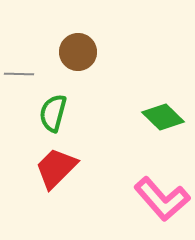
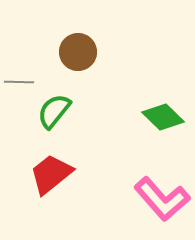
gray line: moved 8 px down
green semicircle: moved 1 px right, 2 px up; rotated 24 degrees clockwise
red trapezoid: moved 5 px left, 6 px down; rotated 6 degrees clockwise
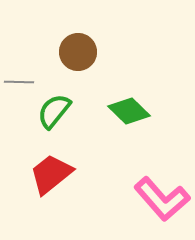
green diamond: moved 34 px left, 6 px up
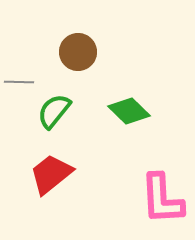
pink L-shape: rotated 38 degrees clockwise
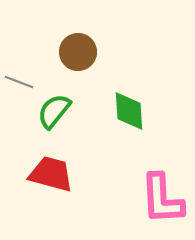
gray line: rotated 20 degrees clockwise
green diamond: rotated 42 degrees clockwise
red trapezoid: rotated 54 degrees clockwise
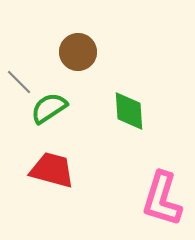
gray line: rotated 24 degrees clockwise
green semicircle: moved 5 px left, 3 px up; rotated 18 degrees clockwise
red trapezoid: moved 1 px right, 4 px up
pink L-shape: rotated 20 degrees clockwise
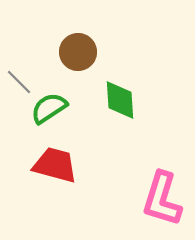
green diamond: moved 9 px left, 11 px up
red trapezoid: moved 3 px right, 5 px up
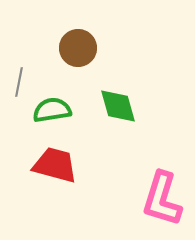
brown circle: moved 4 px up
gray line: rotated 56 degrees clockwise
green diamond: moved 2 px left, 6 px down; rotated 12 degrees counterclockwise
green semicircle: moved 3 px right, 2 px down; rotated 24 degrees clockwise
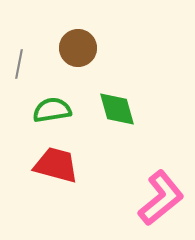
gray line: moved 18 px up
green diamond: moved 1 px left, 3 px down
red trapezoid: moved 1 px right
pink L-shape: moved 1 px left, 1 px up; rotated 146 degrees counterclockwise
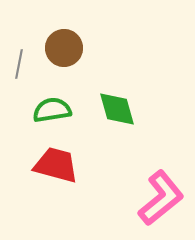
brown circle: moved 14 px left
